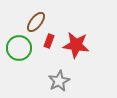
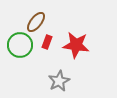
red rectangle: moved 2 px left, 1 px down
green circle: moved 1 px right, 3 px up
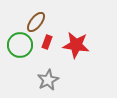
gray star: moved 11 px left, 1 px up
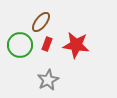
brown ellipse: moved 5 px right
red rectangle: moved 2 px down
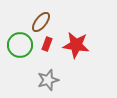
gray star: rotated 10 degrees clockwise
